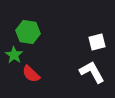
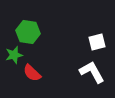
green star: rotated 24 degrees clockwise
red semicircle: moved 1 px right, 1 px up
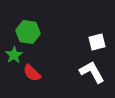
green star: rotated 18 degrees counterclockwise
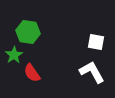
white square: moved 1 px left; rotated 24 degrees clockwise
red semicircle: rotated 12 degrees clockwise
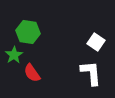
white square: rotated 24 degrees clockwise
white L-shape: moved 1 px left, 1 px down; rotated 24 degrees clockwise
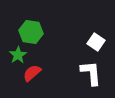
green hexagon: moved 3 px right
green star: moved 4 px right
red semicircle: rotated 84 degrees clockwise
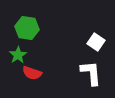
green hexagon: moved 4 px left, 4 px up
red semicircle: rotated 120 degrees counterclockwise
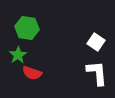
white L-shape: moved 6 px right
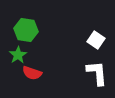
green hexagon: moved 1 px left, 2 px down
white square: moved 2 px up
